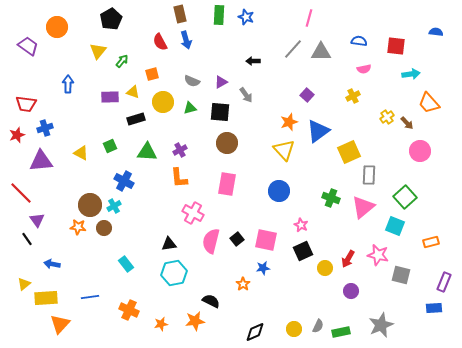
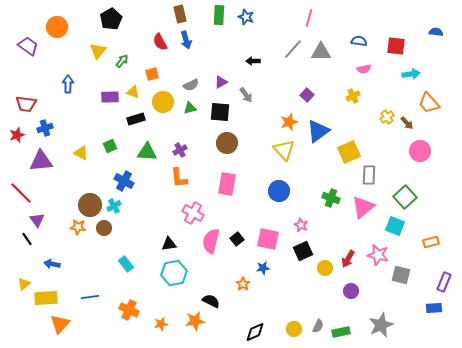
gray semicircle at (192, 81): moved 1 px left, 4 px down; rotated 49 degrees counterclockwise
pink square at (266, 240): moved 2 px right, 1 px up
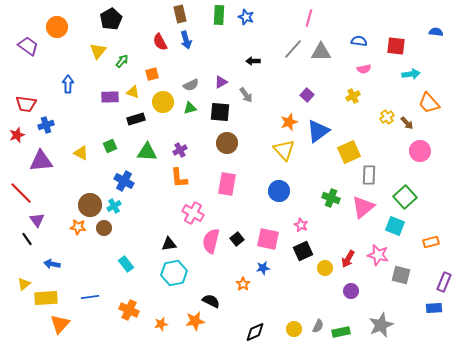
blue cross at (45, 128): moved 1 px right, 3 px up
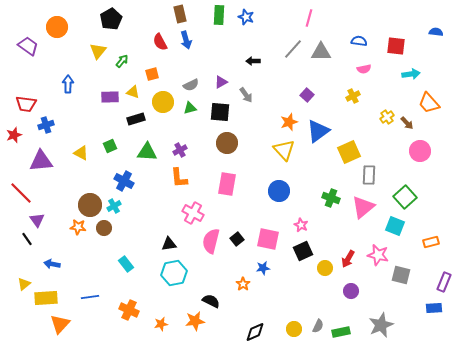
red star at (17, 135): moved 3 px left
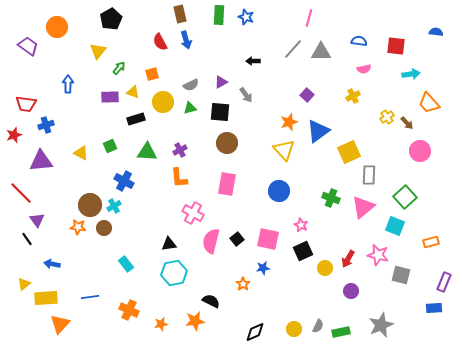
green arrow at (122, 61): moved 3 px left, 7 px down
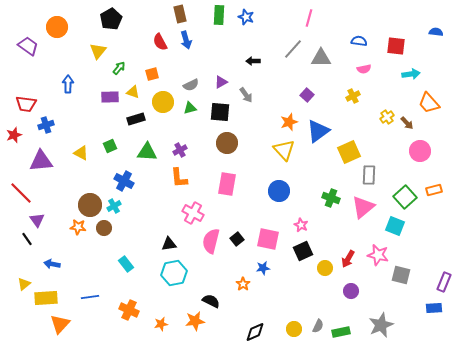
gray triangle at (321, 52): moved 6 px down
orange rectangle at (431, 242): moved 3 px right, 52 px up
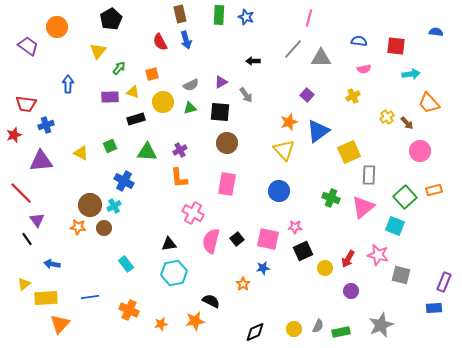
pink star at (301, 225): moved 6 px left, 2 px down; rotated 24 degrees counterclockwise
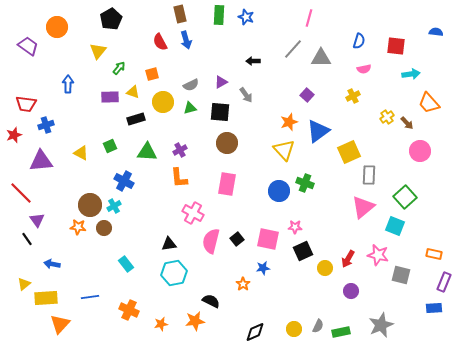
blue semicircle at (359, 41): rotated 98 degrees clockwise
orange rectangle at (434, 190): moved 64 px down; rotated 28 degrees clockwise
green cross at (331, 198): moved 26 px left, 15 px up
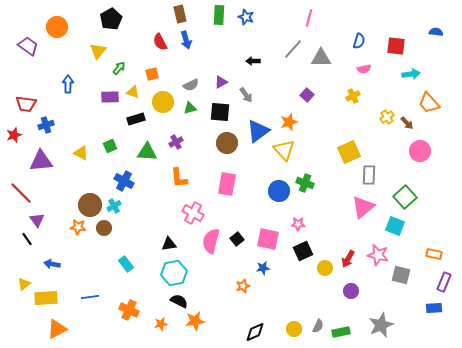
blue triangle at (318, 131): moved 60 px left
purple cross at (180, 150): moved 4 px left, 8 px up
pink star at (295, 227): moved 3 px right, 3 px up
orange star at (243, 284): moved 2 px down; rotated 16 degrees clockwise
black semicircle at (211, 301): moved 32 px left
orange triangle at (60, 324): moved 3 px left, 5 px down; rotated 20 degrees clockwise
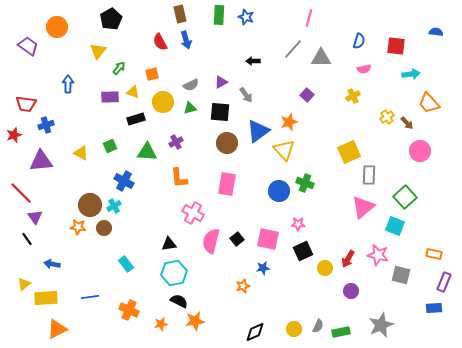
purple triangle at (37, 220): moved 2 px left, 3 px up
